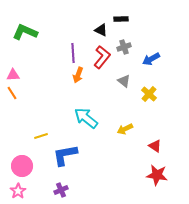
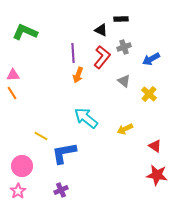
yellow line: rotated 48 degrees clockwise
blue L-shape: moved 1 px left, 2 px up
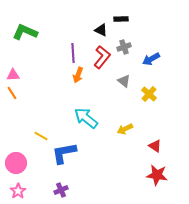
pink circle: moved 6 px left, 3 px up
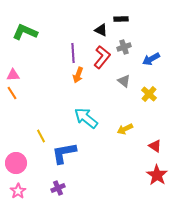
yellow line: rotated 32 degrees clockwise
red star: rotated 25 degrees clockwise
purple cross: moved 3 px left, 2 px up
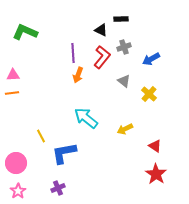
orange line: rotated 64 degrees counterclockwise
red star: moved 1 px left, 1 px up
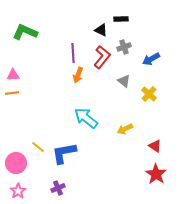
yellow line: moved 3 px left, 11 px down; rotated 24 degrees counterclockwise
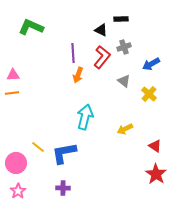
green L-shape: moved 6 px right, 5 px up
blue arrow: moved 5 px down
cyan arrow: moved 1 px left, 1 px up; rotated 65 degrees clockwise
purple cross: moved 5 px right; rotated 24 degrees clockwise
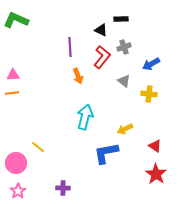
green L-shape: moved 15 px left, 7 px up
purple line: moved 3 px left, 6 px up
orange arrow: moved 1 px down; rotated 42 degrees counterclockwise
yellow cross: rotated 35 degrees counterclockwise
blue L-shape: moved 42 px right
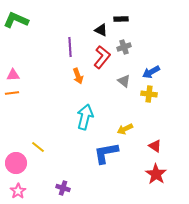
blue arrow: moved 8 px down
purple cross: rotated 16 degrees clockwise
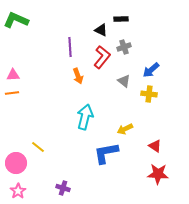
blue arrow: moved 2 px up; rotated 12 degrees counterclockwise
red star: moved 2 px right; rotated 30 degrees counterclockwise
